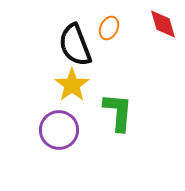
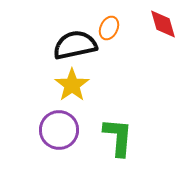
black semicircle: rotated 99 degrees clockwise
green L-shape: moved 25 px down
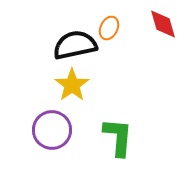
purple circle: moved 7 px left
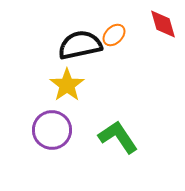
orange ellipse: moved 5 px right, 7 px down; rotated 20 degrees clockwise
black semicircle: moved 5 px right
yellow star: moved 5 px left
green L-shape: rotated 39 degrees counterclockwise
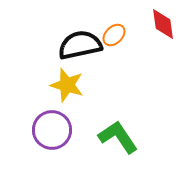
red diamond: rotated 8 degrees clockwise
yellow star: rotated 20 degrees counterclockwise
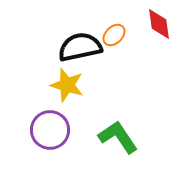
red diamond: moved 4 px left
black semicircle: moved 2 px down
purple circle: moved 2 px left
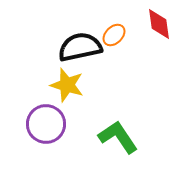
purple circle: moved 4 px left, 6 px up
